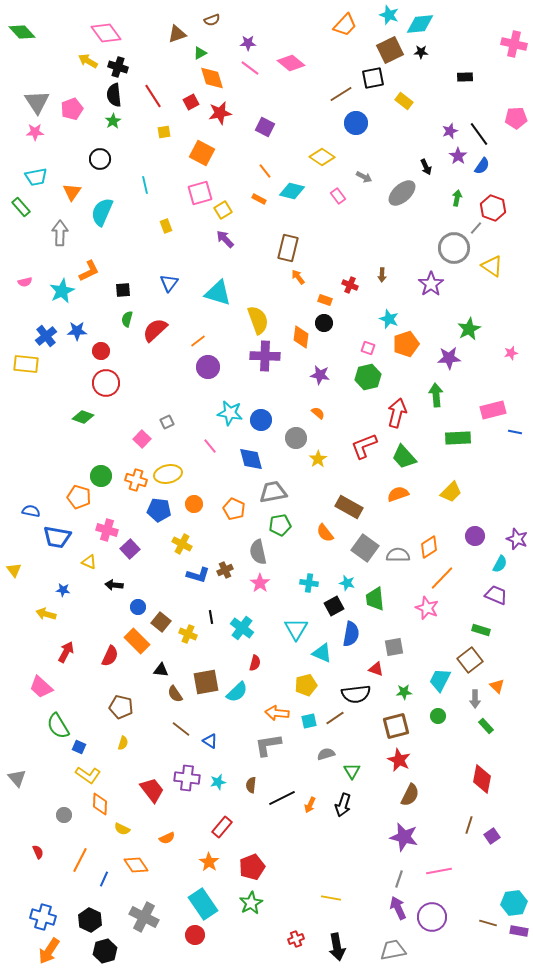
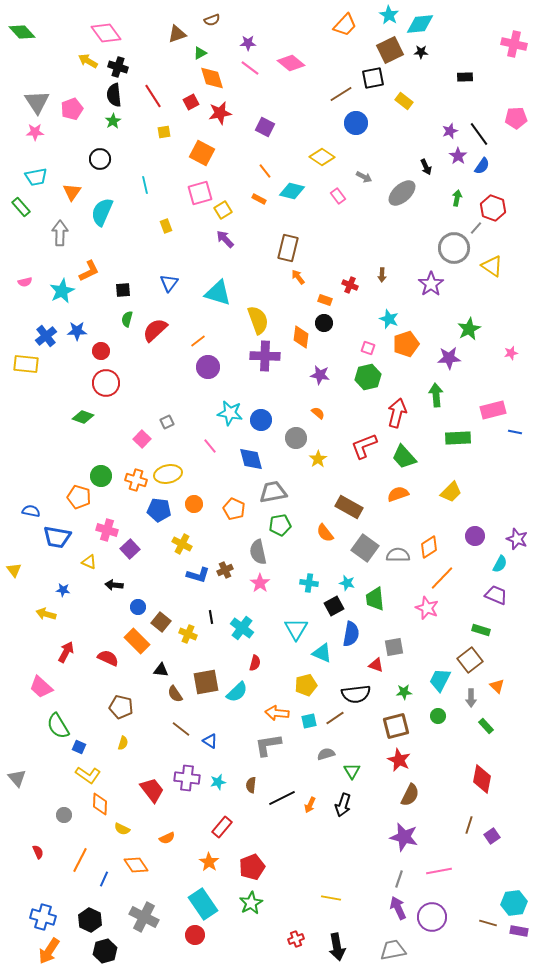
cyan star at (389, 15): rotated 12 degrees clockwise
red semicircle at (110, 656): moved 2 px left, 2 px down; rotated 90 degrees counterclockwise
red triangle at (376, 669): moved 4 px up
gray arrow at (475, 699): moved 4 px left, 1 px up
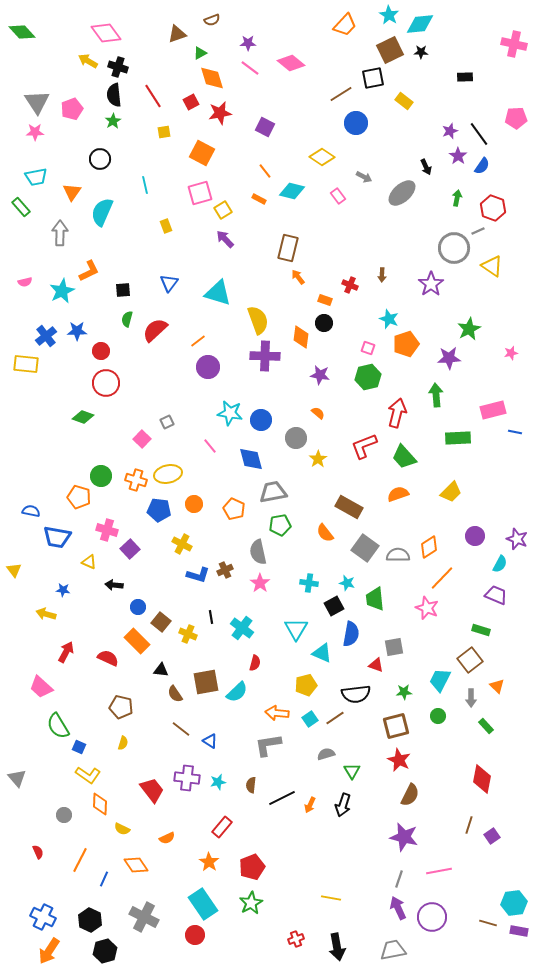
gray line at (476, 228): moved 2 px right, 3 px down; rotated 24 degrees clockwise
cyan square at (309, 721): moved 1 px right, 2 px up; rotated 21 degrees counterclockwise
blue cross at (43, 917): rotated 10 degrees clockwise
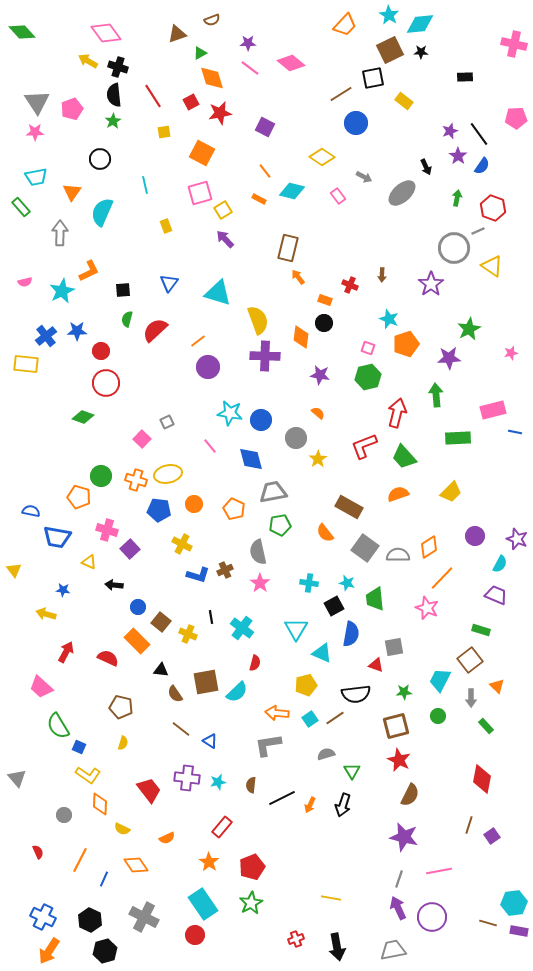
red trapezoid at (152, 790): moved 3 px left
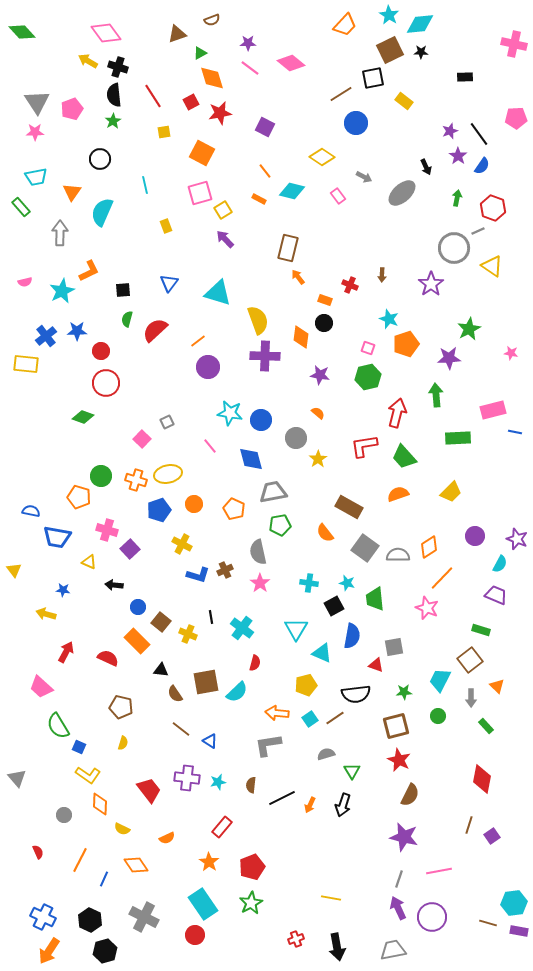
pink star at (511, 353): rotated 24 degrees clockwise
red L-shape at (364, 446): rotated 12 degrees clockwise
blue pentagon at (159, 510): rotated 25 degrees counterclockwise
blue semicircle at (351, 634): moved 1 px right, 2 px down
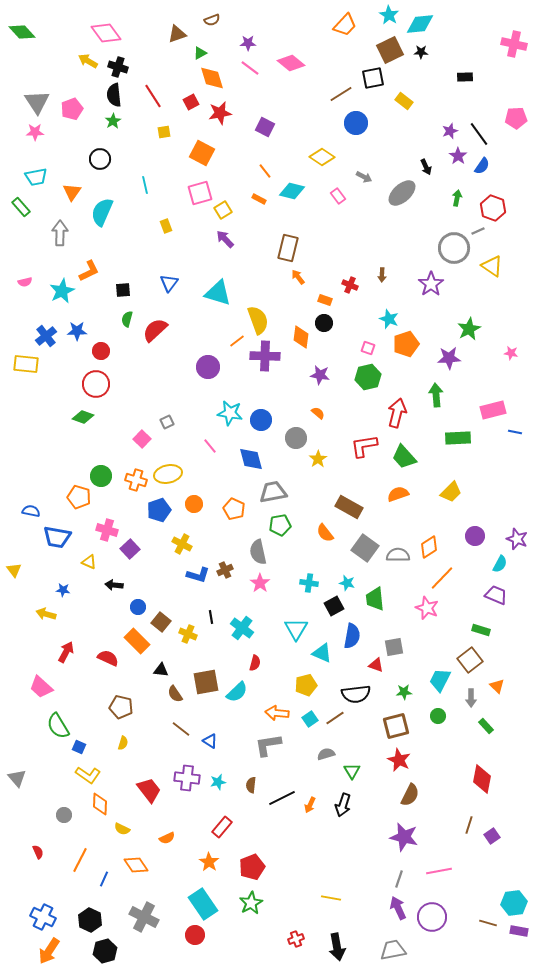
orange line at (198, 341): moved 39 px right
red circle at (106, 383): moved 10 px left, 1 px down
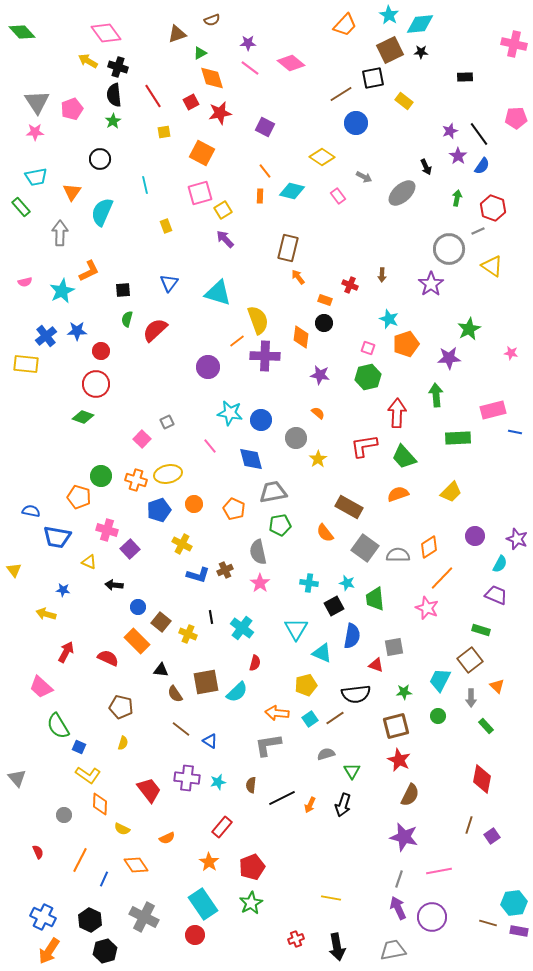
orange rectangle at (259, 199): moved 1 px right, 3 px up; rotated 64 degrees clockwise
gray circle at (454, 248): moved 5 px left, 1 px down
red arrow at (397, 413): rotated 12 degrees counterclockwise
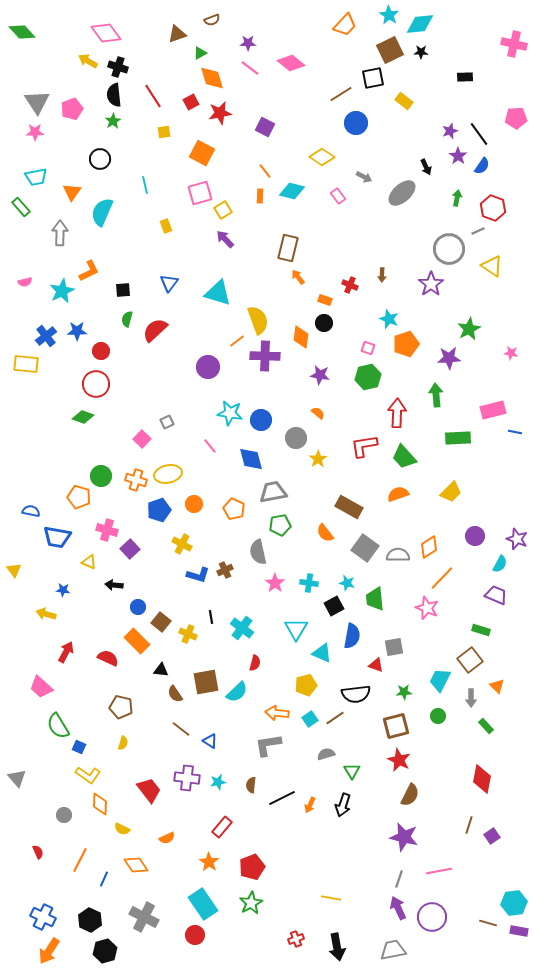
pink star at (260, 583): moved 15 px right
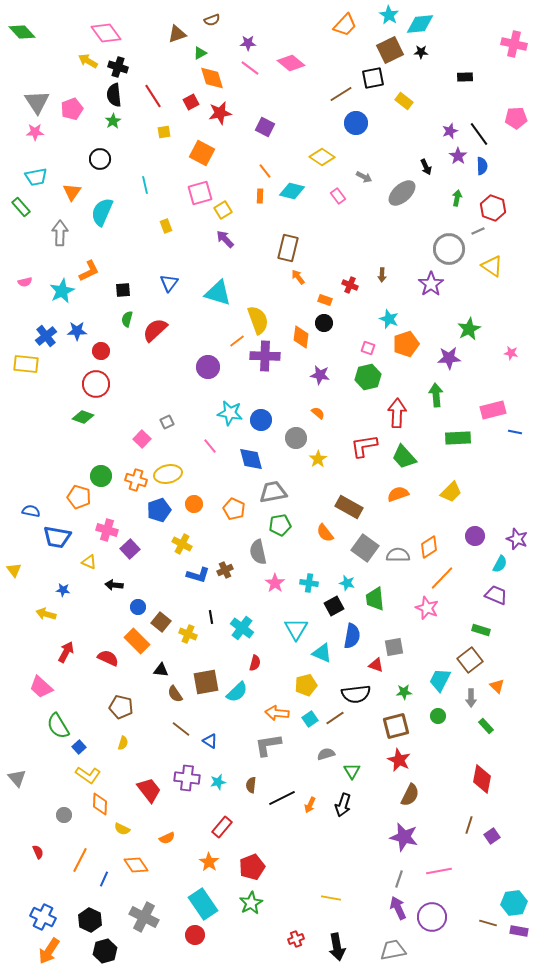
blue semicircle at (482, 166): rotated 36 degrees counterclockwise
blue square at (79, 747): rotated 24 degrees clockwise
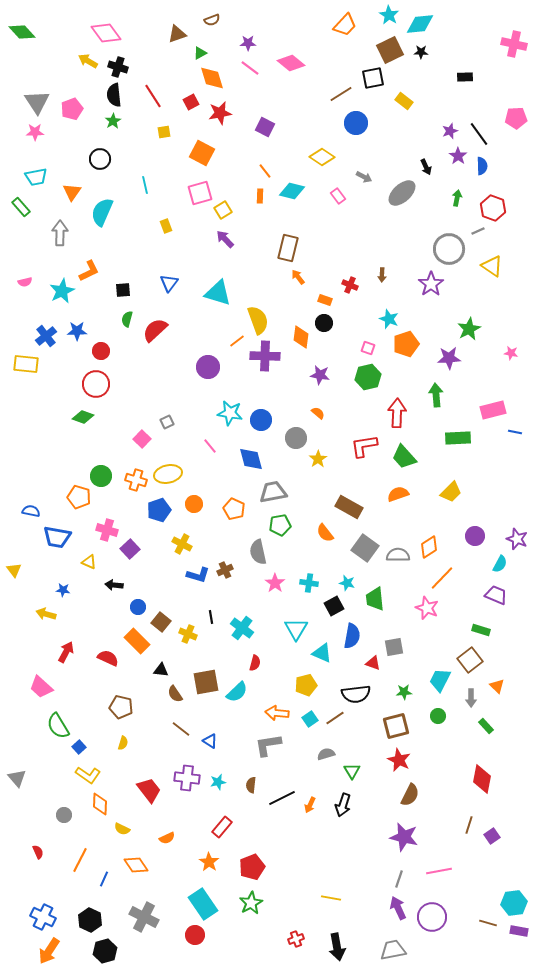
red triangle at (376, 665): moved 3 px left, 2 px up
